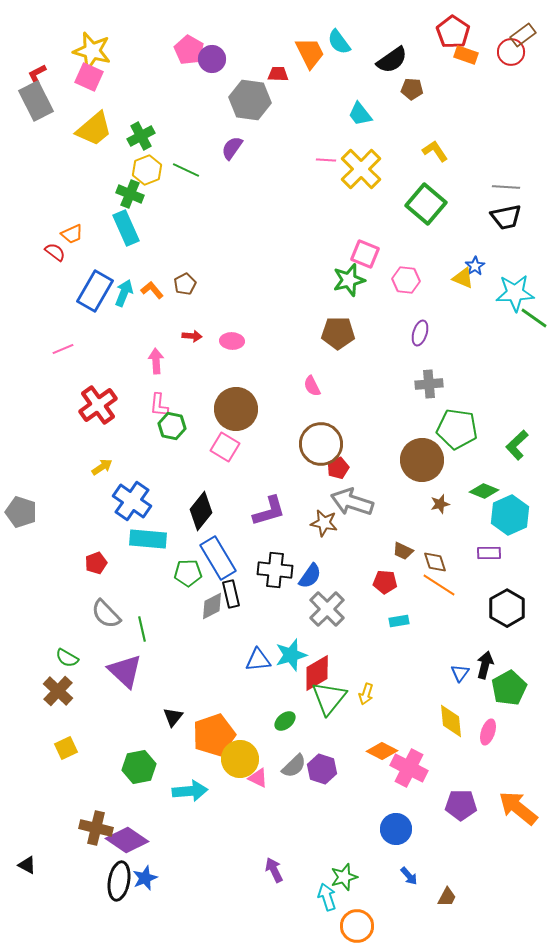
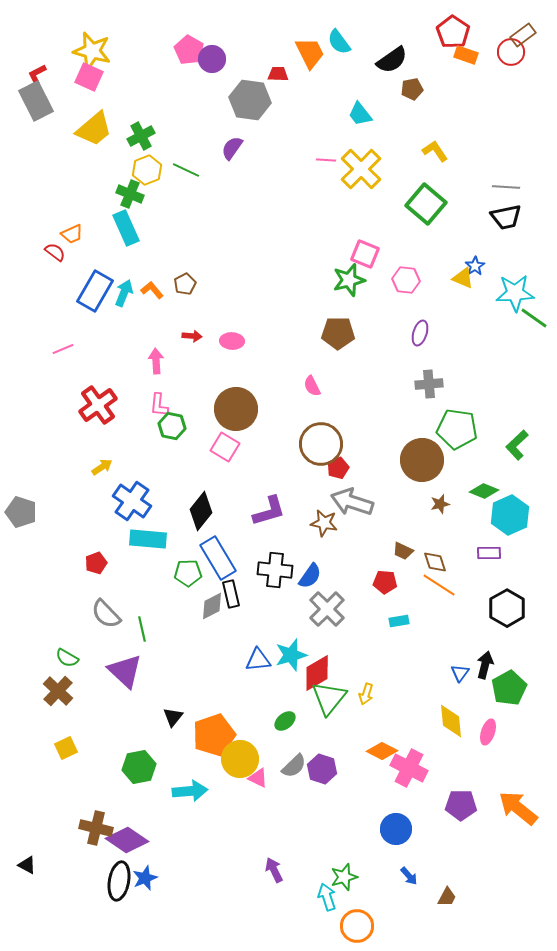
brown pentagon at (412, 89): rotated 15 degrees counterclockwise
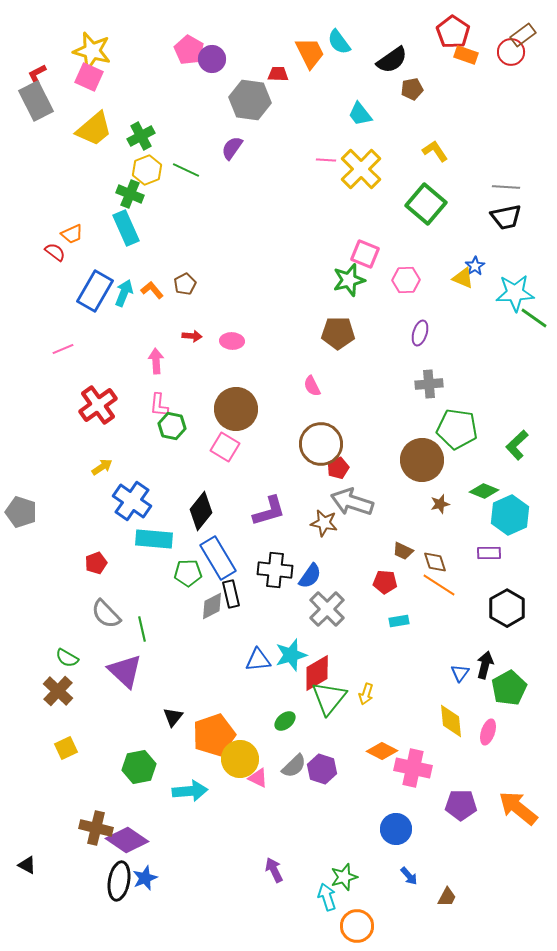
pink hexagon at (406, 280): rotated 8 degrees counterclockwise
cyan rectangle at (148, 539): moved 6 px right
pink cross at (409, 768): moved 4 px right; rotated 15 degrees counterclockwise
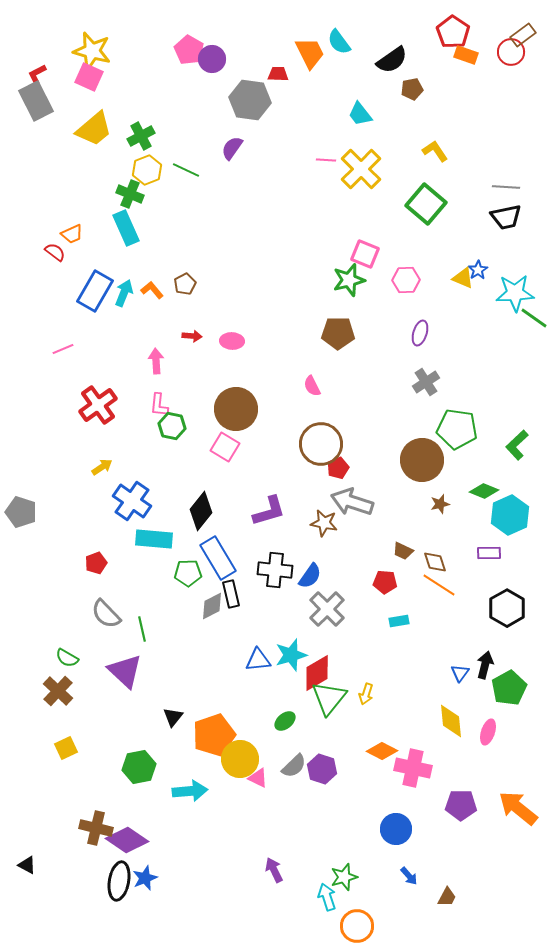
blue star at (475, 266): moved 3 px right, 4 px down
gray cross at (429, 384): moved 3 px left, 2 px up; rotated 28 degrees counterclockwise
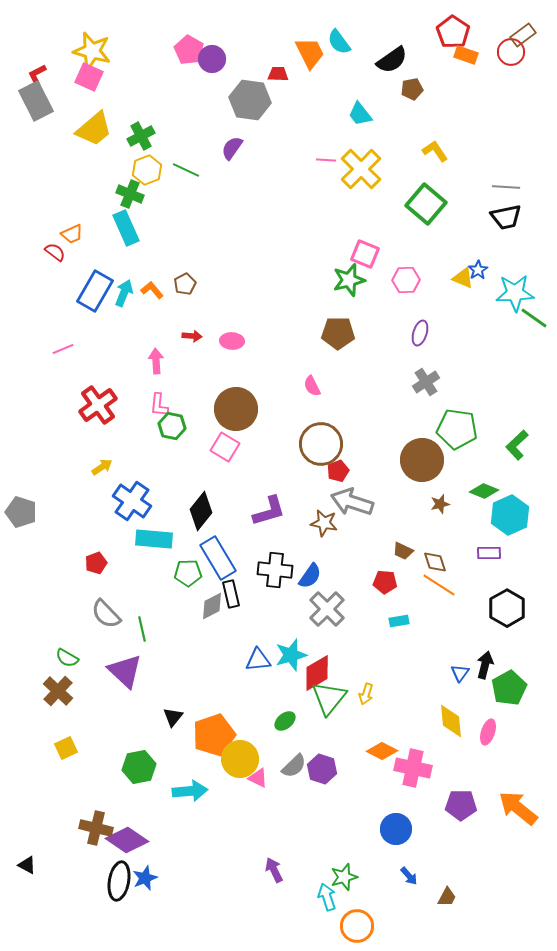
red pentagon at (338, 468): moved 3 px down
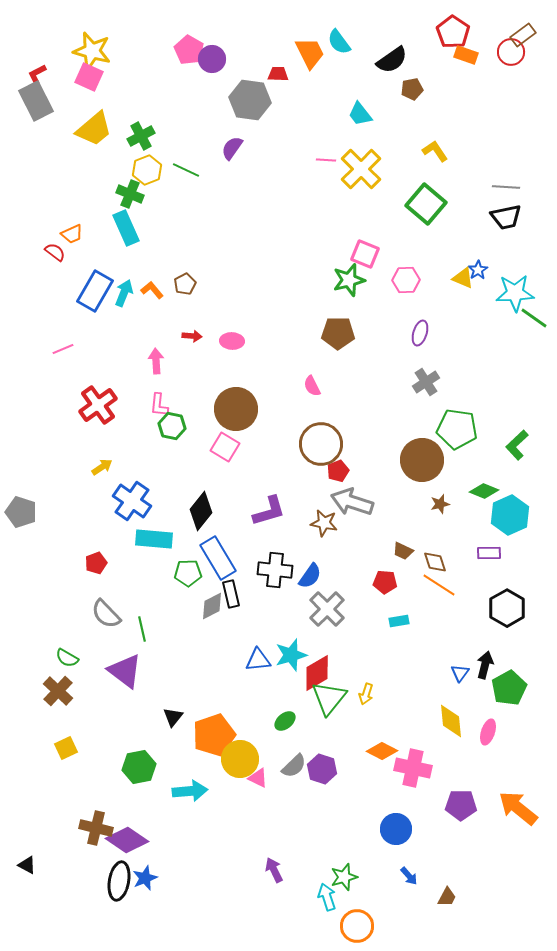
purple triangle at (125, 671): rotated 6 degrees counterclockwise
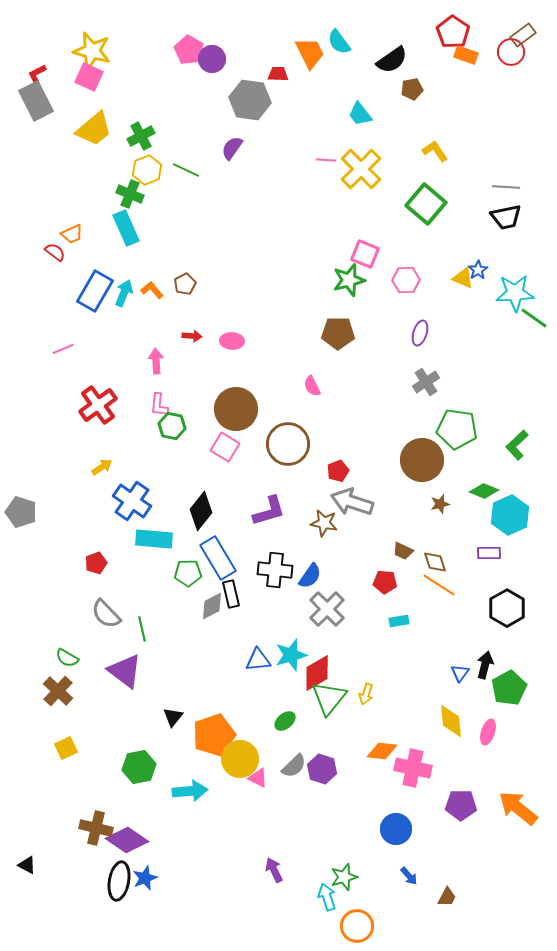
brown circle at (321, 444): moved 33 px left
orange diamond at (382, 751): rotated 20 degrees counterclockwise
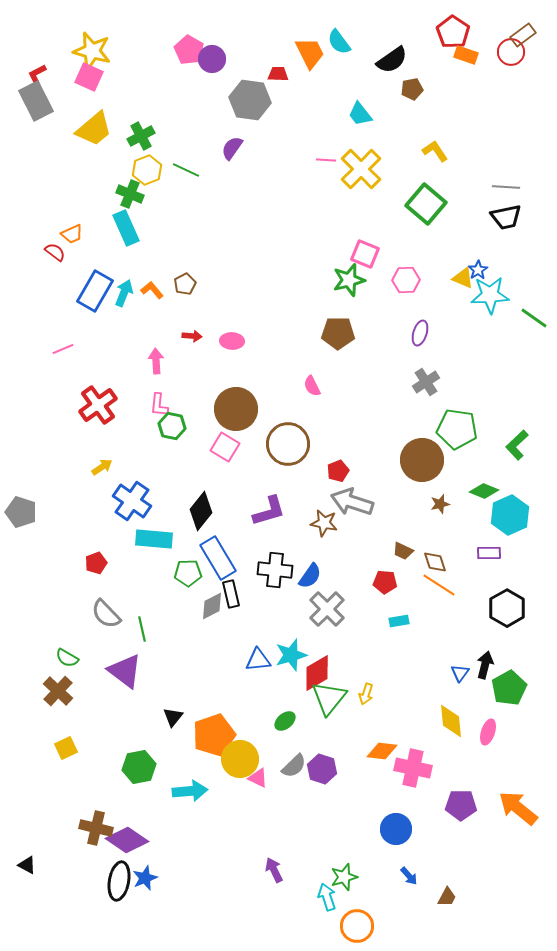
cyan star at (515, 293): moved 25 px left, 2 px down
